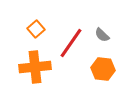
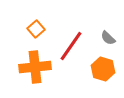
gray semicircle: moved 6 px right, 3 px down
red line: moved 3 px down
orange hexagon: rotated 10 degrees clockwise
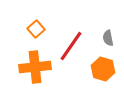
gray semicircle: rotated 35 degrees clockwise
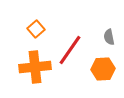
gray semicircle: moved 1 px right, 1 px up
red line: moved 1 px left, 4 px down
orange hexagon: rotated 20 degrees counterclockwise
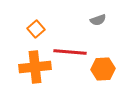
gray semicircle: moved 11 px left, 17 px up; rotated 98 degrees counterclockwise
red line: moved 2 px down; rotated 60 degrees clockwise
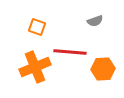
gray semicircle: moved 3 px left, 1 px down
orange square: moved 1 px right, 2 px up; rotated 30 degrees counterclockwise
orange cross: rotated 16 degrees counterclockwise
